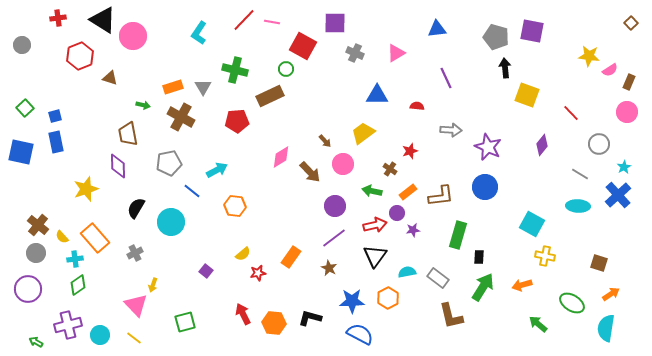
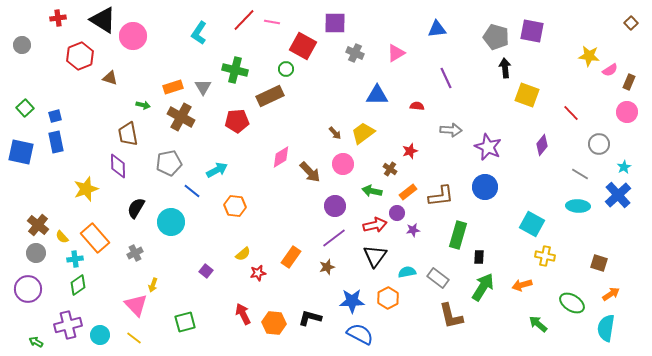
brown arrow at (325, 141): moved 10 px right, 8 px up
brown star at (329, 268): moved 2 px left, 1 px up; rotated 28 degrees clockwise
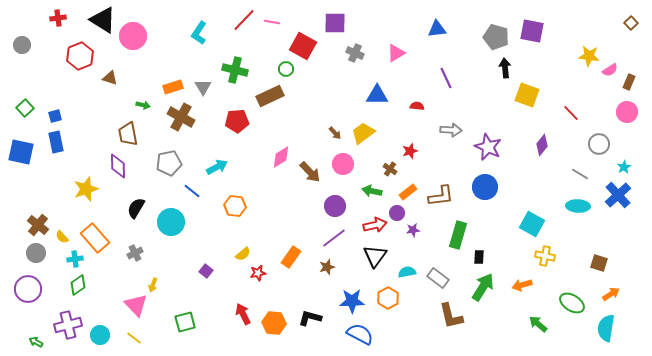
cyan arrow at (217, 170): moved 3 px up
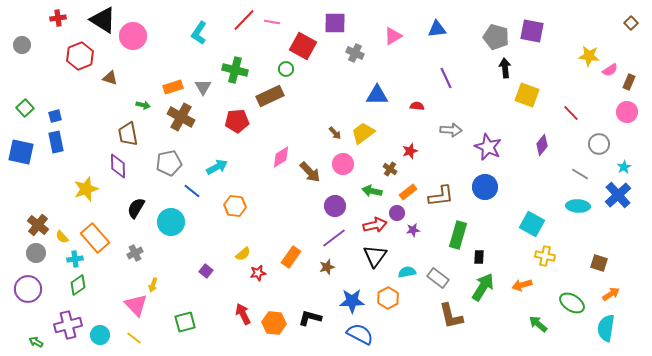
pink triangle at (396, 53): moved 3 px left, 17 px up
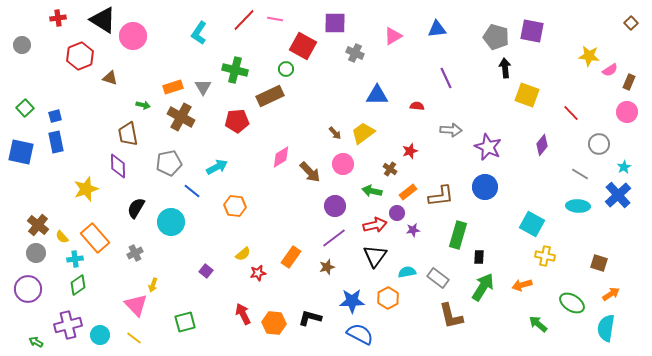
pink line at (272, 22): moved 3 px right, 3 px up
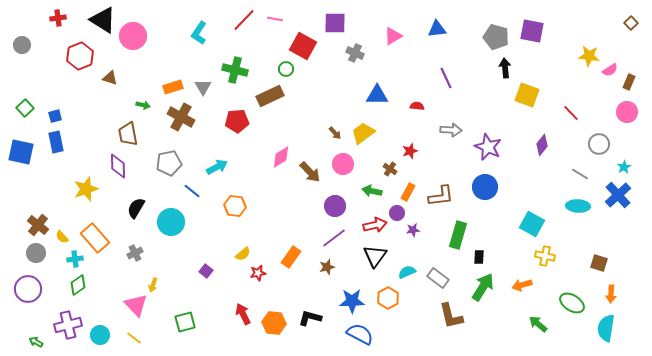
orange rectangle at (408, 192): rotated 24 degrees counterclockwise
cyan semicircle at (407, 272): rotated 12 degrees counterclockwise
orange arrow at (611, 294): rotated 126 degrees clockwise
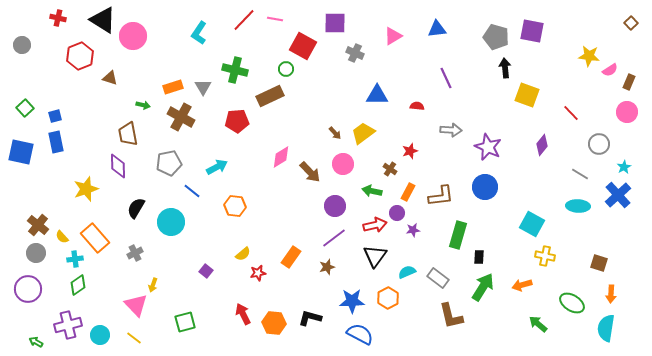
red cross at (58, 18): rotated 21 degrees clockwise
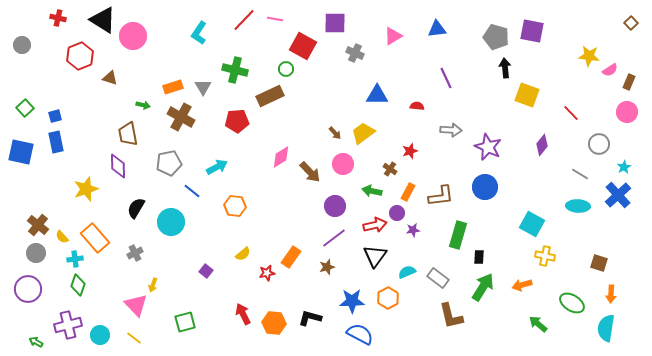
red star at (258, 273): moved 9 px right
green diamond at (78, 285): rotated 35 degrees counterclockwise
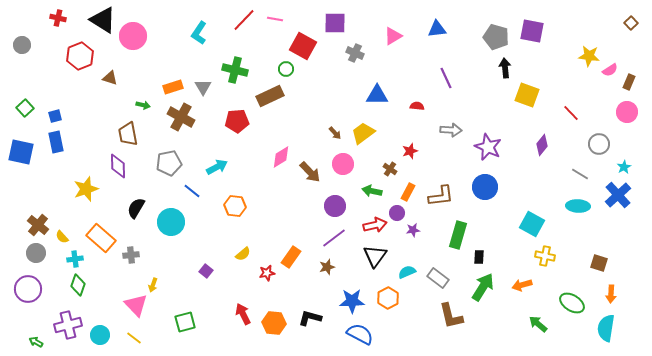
orange rectangle at (95, 238): moved 6 px right; rotated 8 degrees counterclockwise
gray cross at (135, 253): moved 4 px left, 2 px down; rotated 21 degrees clockwise
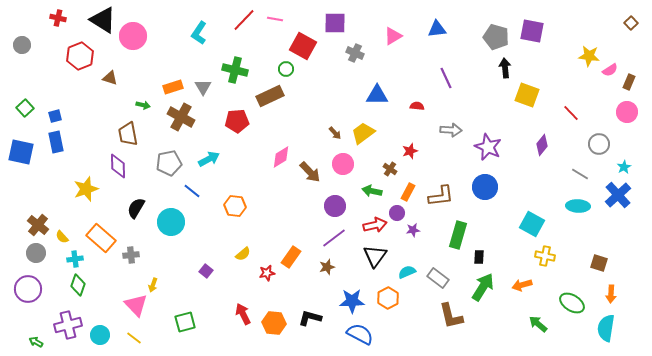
cyan arrow at (217, 167): moved 8 px left, 8 px up
